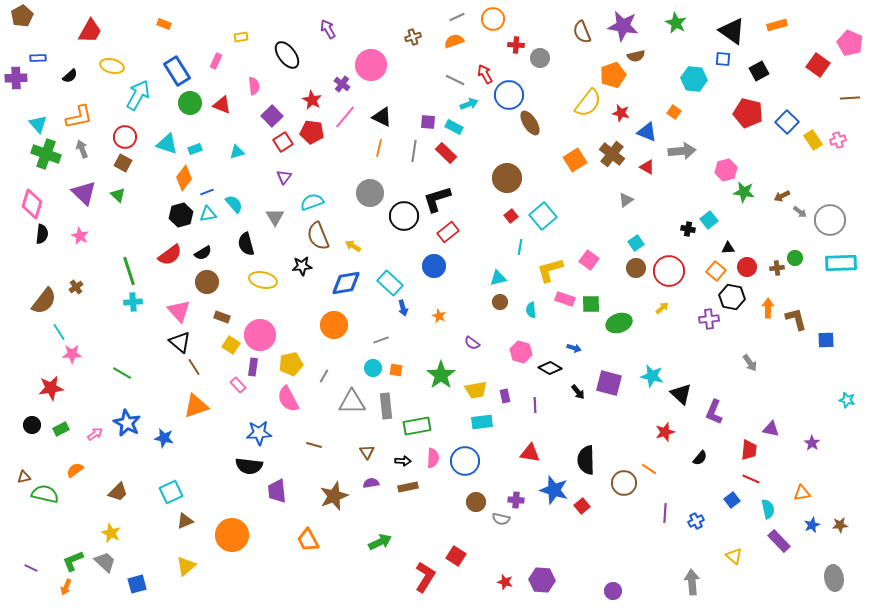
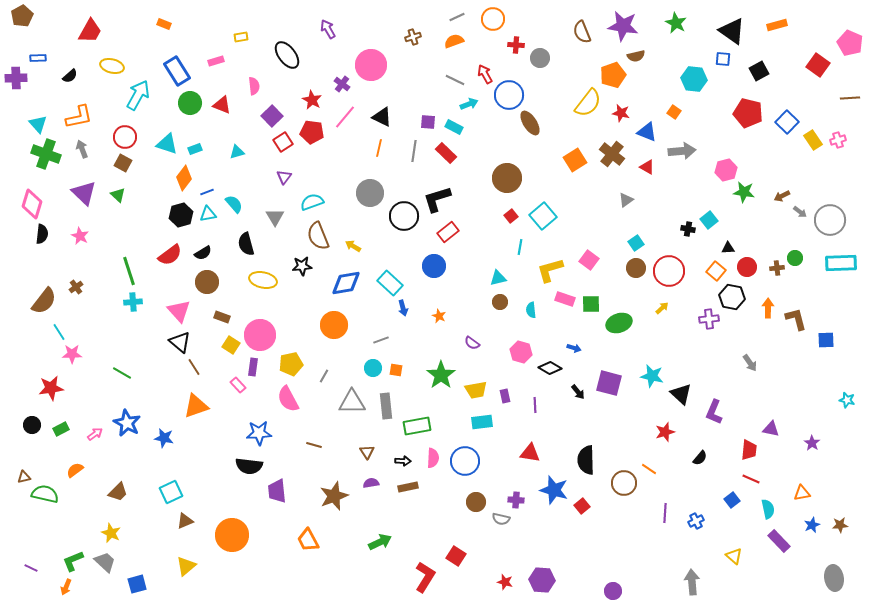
pink rectangle at (216, 61): rotated 49 degrees clockwise
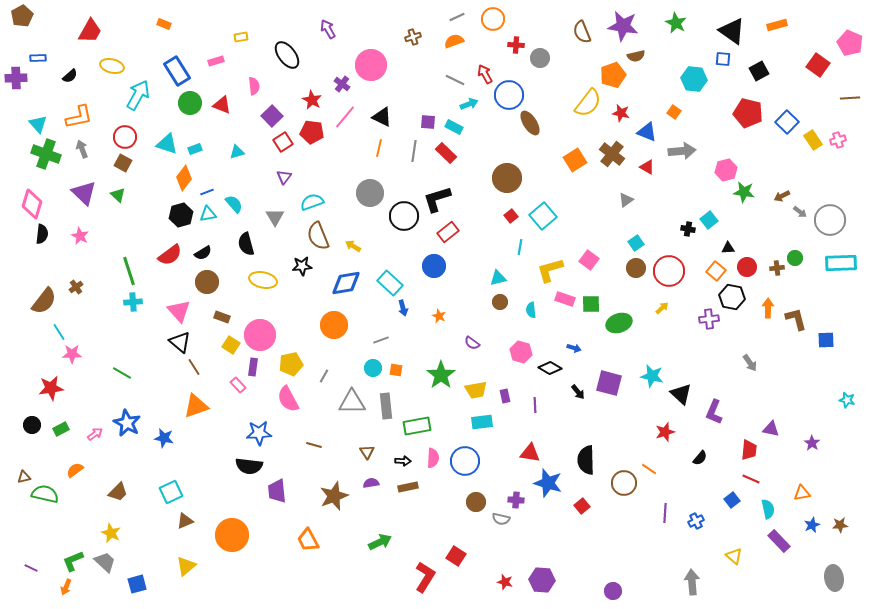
blue star at (554, 490): moved 6 px left, 7 px up
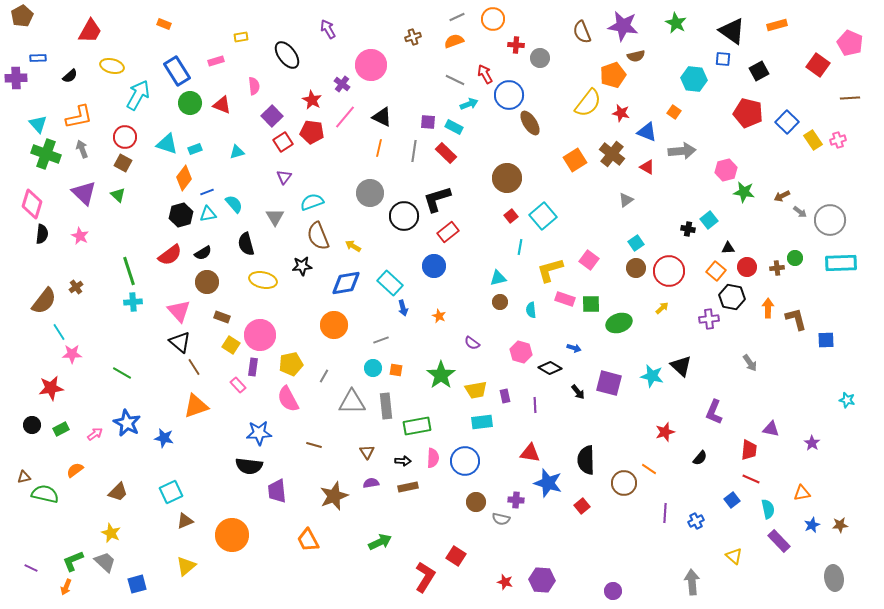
black triangle at (681, 394): moved 28 px up
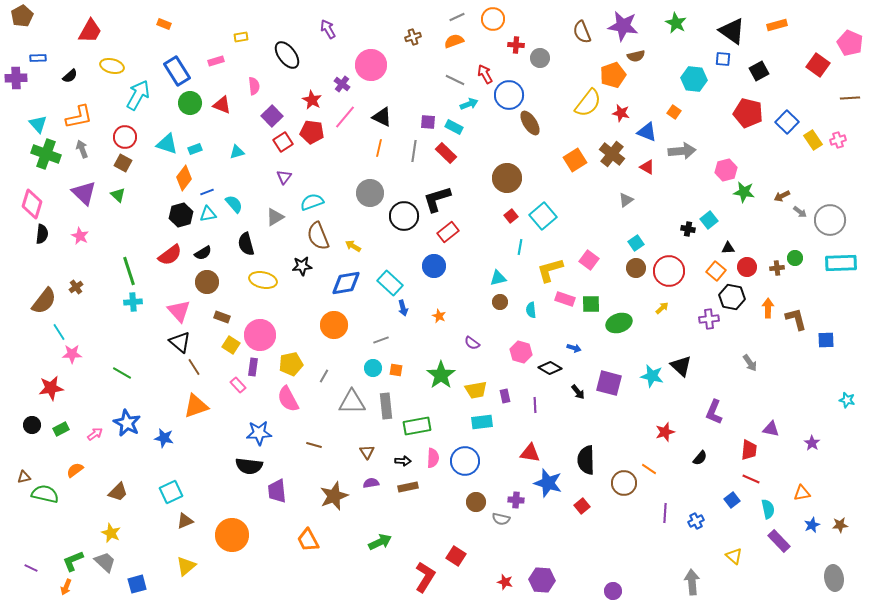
gray triangle at (275, 217): rotated 30 degrees clockwise
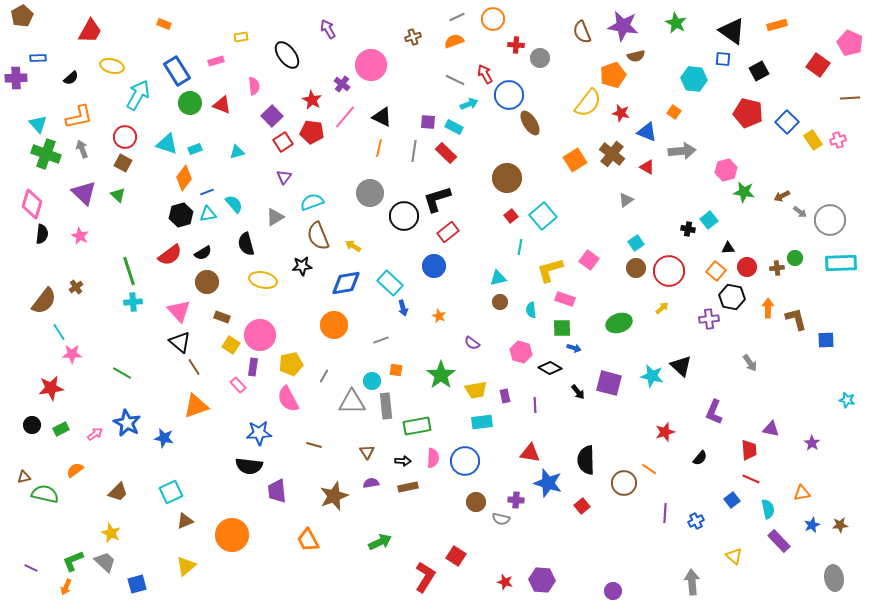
black semicircle at (70, 76): moved 1 px right, 2 px down
green square at (591, 304): moved 29 px left, 24 px down
cyan circle at (373, 368): moved 1 px left, 13 px down
red trapezoid at (749, 450): rotated 10 degrees counterclockwise
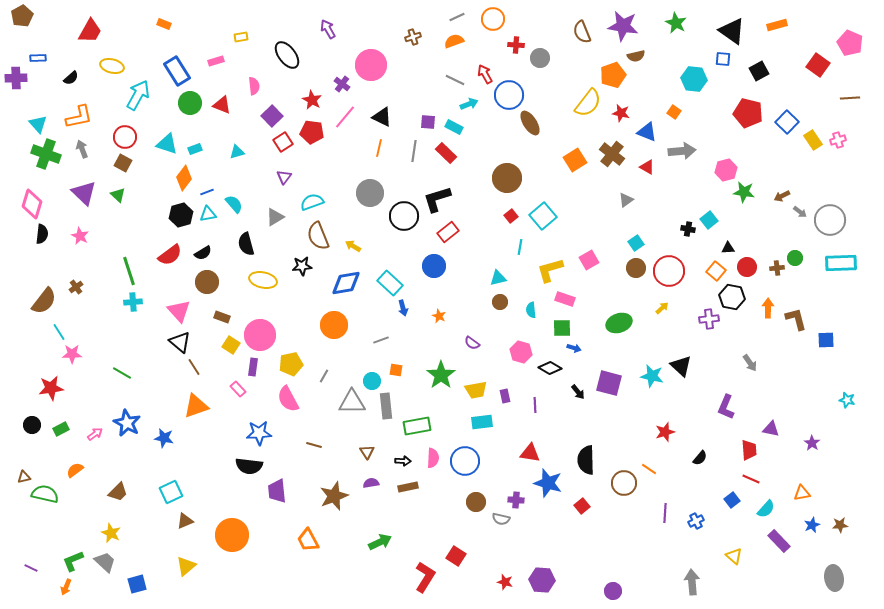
pink square at (589, 260): rotated 24 degrees clockwise
pink rectangle at (238, 385): moved 4 px down
purple L-shape at (714, 412): moved 12 px right, 5 px up
cyan semicircle at (768, 509): moved 2 px left; rotated 54 degrees clockwise
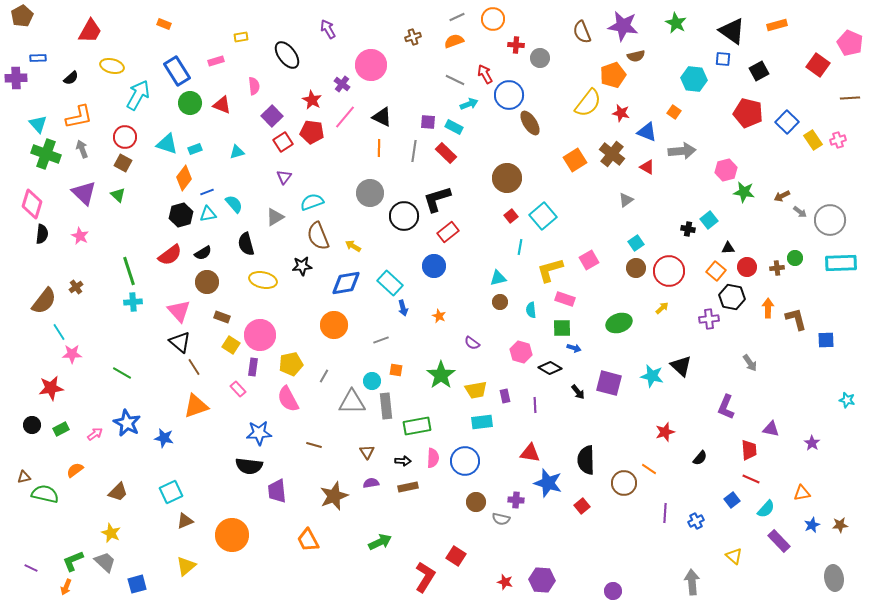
orange line at (379, 148): rotated 12 degrees counterclockwise
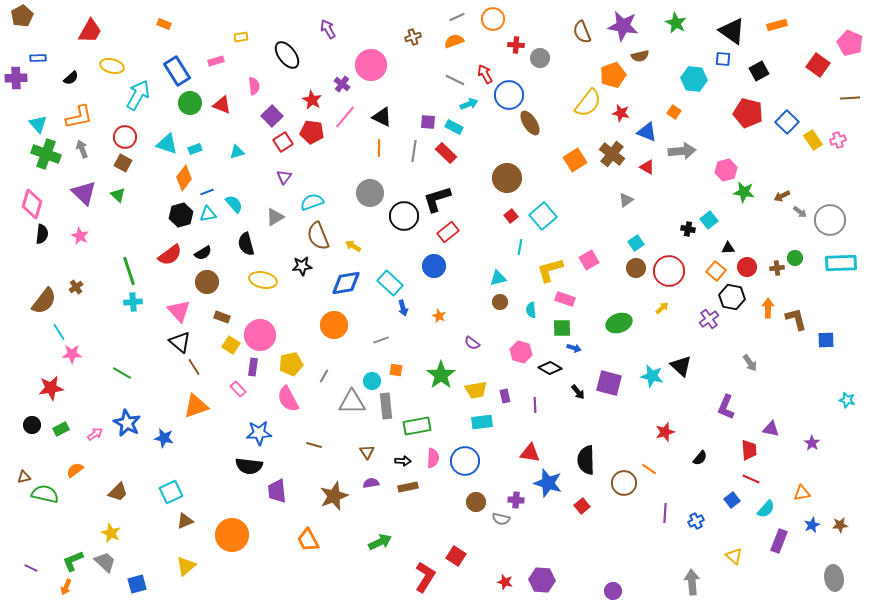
brown semicircle at (636, 56): moved 4 px right
purple cross at (709, 319): rotated 30 degrees counterclockwise
purple rectangle at (779, 541): rotated 65 degrees clockwise
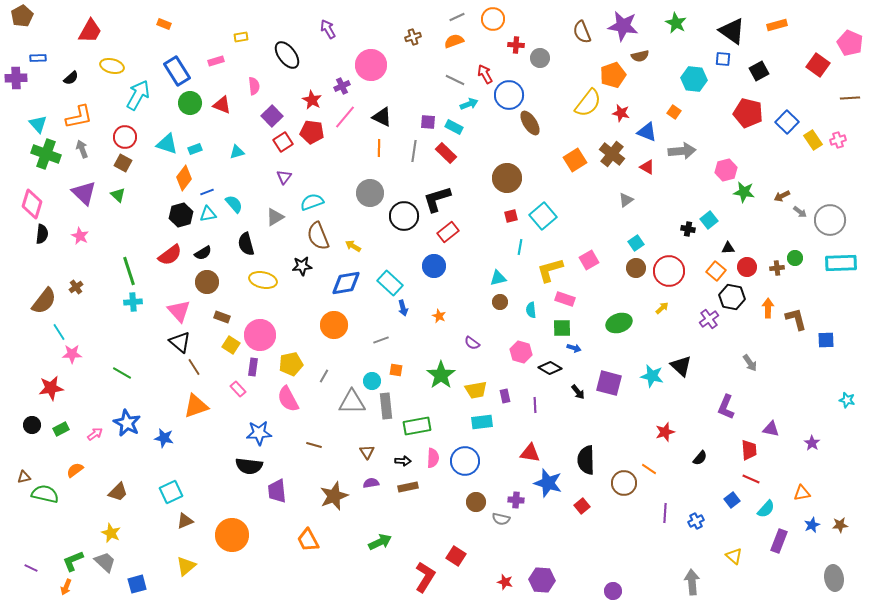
purple cross at (342, 84): moved 2 px down; rotated 28 degrees clockwise
red square at (511, 216): rotated 24 degrees clockwise
